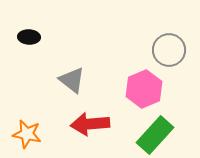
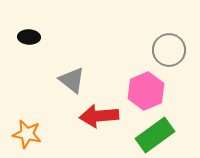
pink hexagon: moved 2 px right, 2 px down
red arrow: moved 9 px right, 8 px up
green rectangle: rotated 12 degrees clockwise
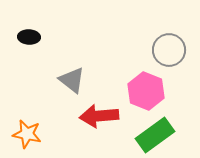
pink hexagon: rotated 15 degrees counterclockwise
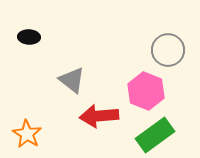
gray circle: moved 1 px left
orange star: rotated 20 degrees clockwise
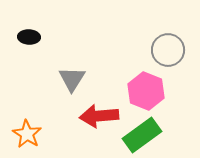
gray triangle: moved 1 px up; rotated 24 degrees clockwise
green rectangle: moved 13 px left
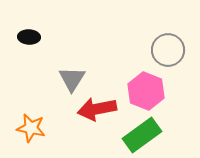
red arrow: moved 2 px left, 7 px up; rotated 6 degrees counterclockwise
orange star: moved 4 px right, 6 px up; rotated 20 degrees counterclockwise
